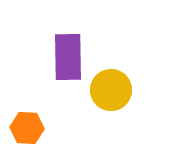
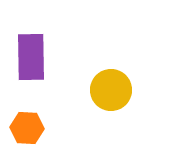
purple rectangle: moved 37 px left
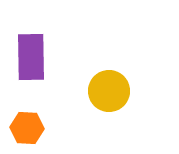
yellow circle: moved 2 px left, 1 px down
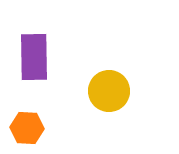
purple rectangle: moved 3 px right
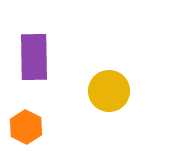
orange hexagon: moved 1 px left, 1 px up; rotated 24 degrees clockwise
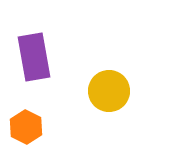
purple rectangle: rotated 9 degrees counterclockwise
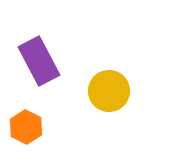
purple rectangle: moved 5 px right, 4 px down; rotated 18 degrees counterclockwise
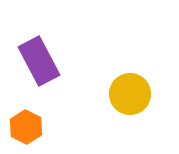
yellow circle: moved 21 px right, 3 px down
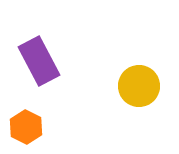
yellow circle: moved 9 px right, 8 px up
